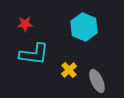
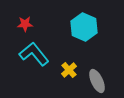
cyan L-shape: rotated 136 degrees counterclockwise
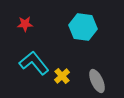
cyan hexagon: moved 1 px left; rotated 16 degrees counterclockwise
cyan L-shape: moved 9 px down
yellow cross: moved 7 px left, 6 px down
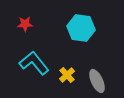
cyan hexagon: moved 2 px left, 1 px down
yellow cross: moved 5 px right, 1 px up
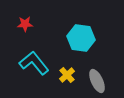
cyan hexagon: moved 10 px down
